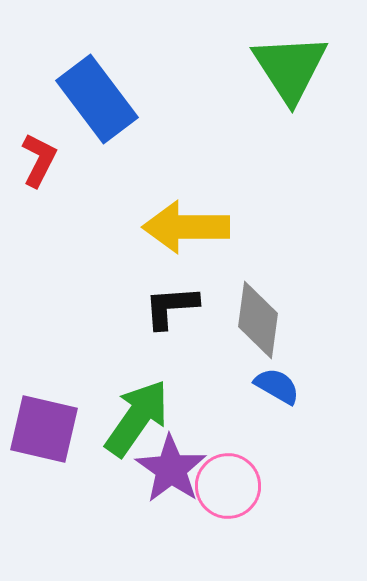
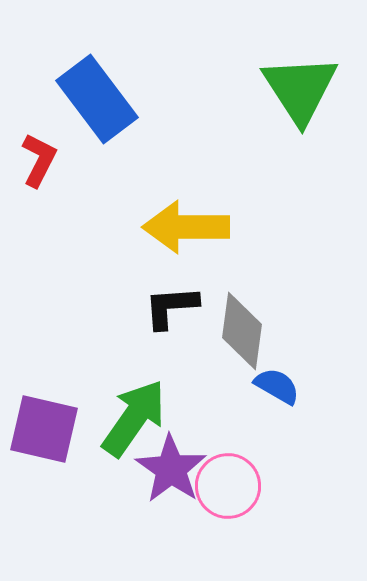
green triangle: moved 10 px right, 21 px down
gray diamond: moved 16 px left, 11 px down
green arrow: moved 3 px left
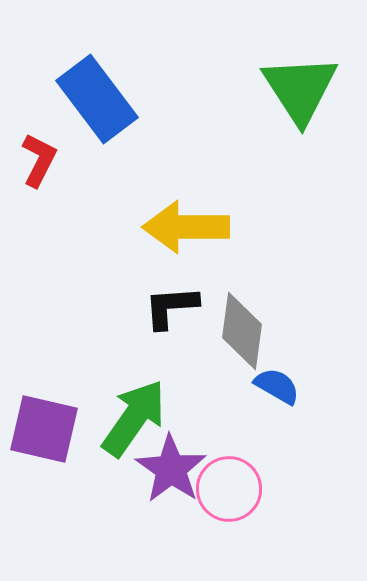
pink circle: moved 1 px right, 3 px down
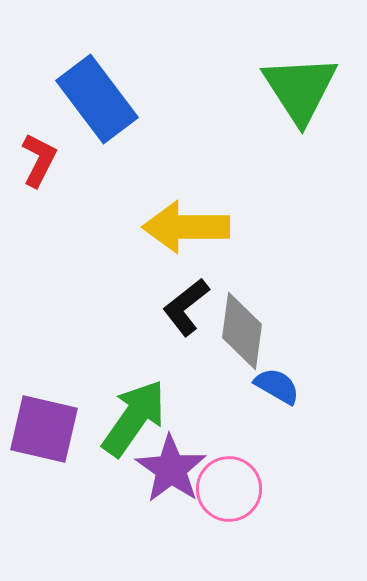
black L-shape: moved 15 px right; rotated 34 degrees counterclockwise
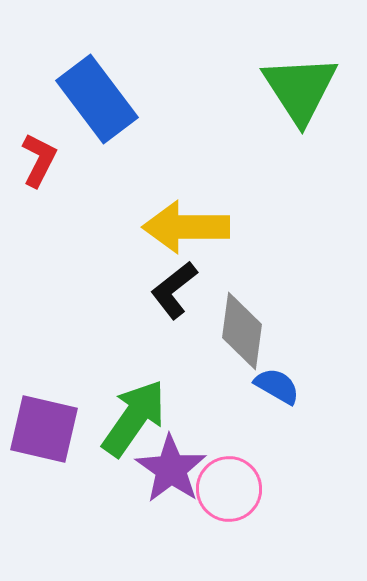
black L-shape: moved 12 px left, 17 px up
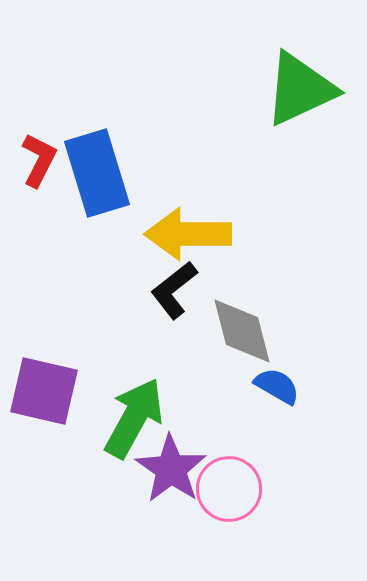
green triangle: rotated 38 degrees clockwise
blue rectangle: moved 74 px down; rotated 20 degrees clockwise
yellow arrow: moved 2 px right, 7 px down
gray diamond: rotated 22 degrees counterclockwise
green arrow: rotated 6 degrees counterclockwise
purple square: moved 38 px up
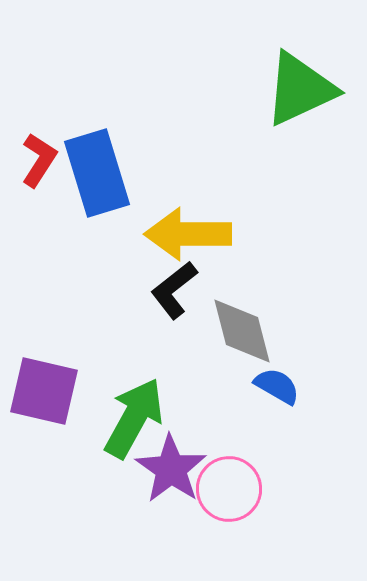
red L-shape: rotated 6 degrees clockwise
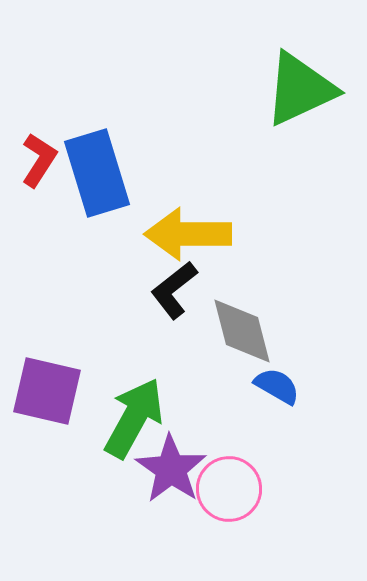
purple square: moved 3 px right
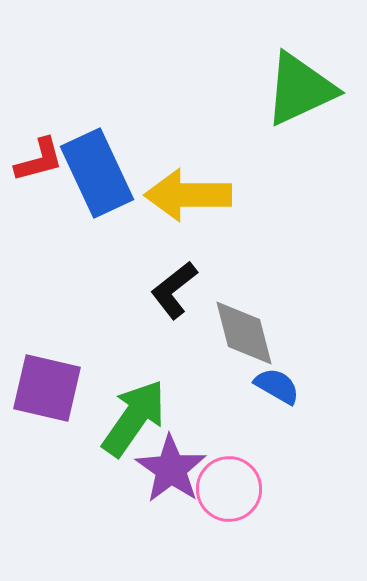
red L-shape: rotated 42 degrees clockwise
blue rectangle: rotated 8 degrees counterclockwise
yellow arrow: moved 39 px up
gray diamond: moved 2 px right, 2 px down
purple square: moved 3 px up
green arrow: rotated 6 degrees clockwise
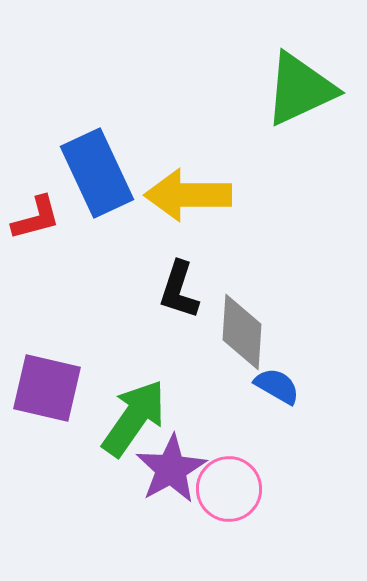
red L-shape: moved 3 px left, 58 px down
black L-shape: moved 5 px right; rotated 34 degrees counterclockwise
gray diamond: moved 2 px left, 1 px up; rotated 18 degrees clockwise
purple star: rotated 8 degrees clockwise
